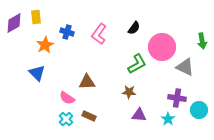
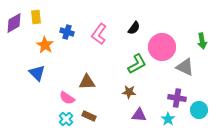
orange star: rotated 12 degrees counterclockwise
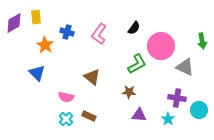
pink circle: moved 1 px left, 1 px up
brown triangle: moved 5 px right, 5 px up; rotated 42 degrees clockwise
pink semicircle: moved 1 px left, 1 px up; rotated 21 degrees counterclockwise
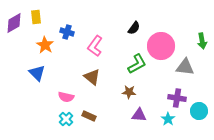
pink L-shape: moved 4 px left, 12 px down
gray triangle: rotated 18 degrees counterclockwise
cyan circle: moved 1 px down
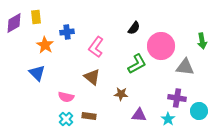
blue cross: rotated 24 degrees counterclockwise
pink L-shape: moved 1 px right, 1 px down
brown star: moved 8 px left, 2 px down
brown rectangle: rotated 16 degrees counterclockwise
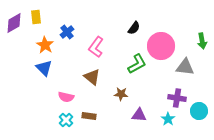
blue cross: rotated 32 degrees counterclockwise
blue triangle: moved 7 px right, 5 px up
cyan cross: moved 1 px down
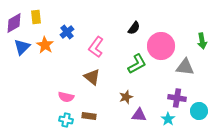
blue triangle: moved 22 px left, 21 px up; rotated 30 degrees clockwise
brown star: moved 5 px right, 3 px down; rotated 24 degrees counterclockwise
cyan cross: rotated 32 degrees counterclockwise
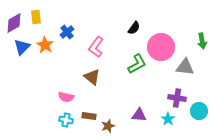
pink circle: moved 1 px down
brown star: moved 18 px left, 29 px down
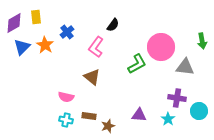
black semicircle: moved 21 px left, 3 px up
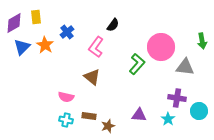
green L-shape: rotated 20 degrees counterclockwise
